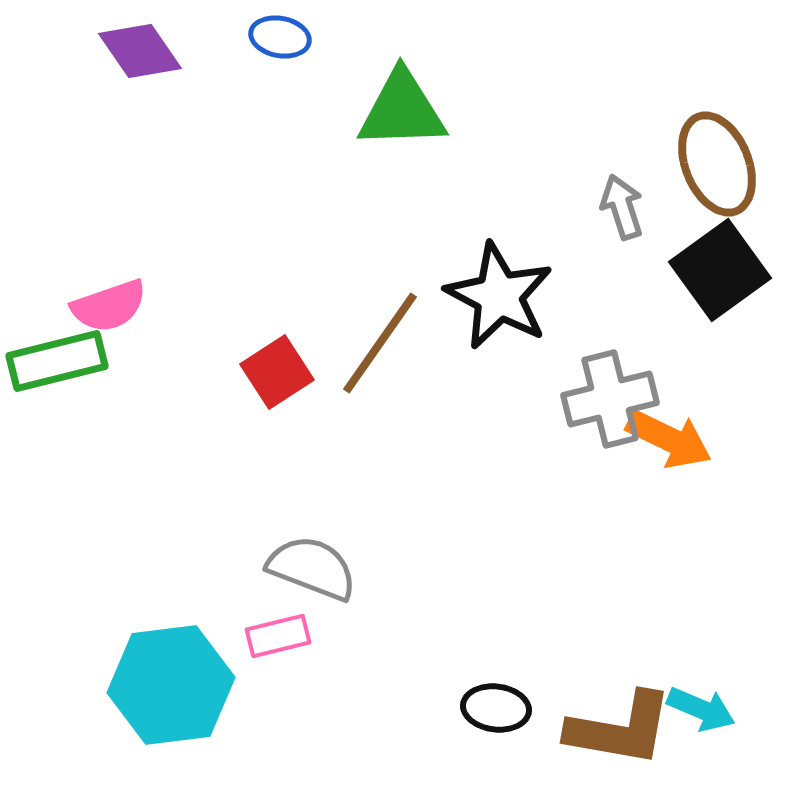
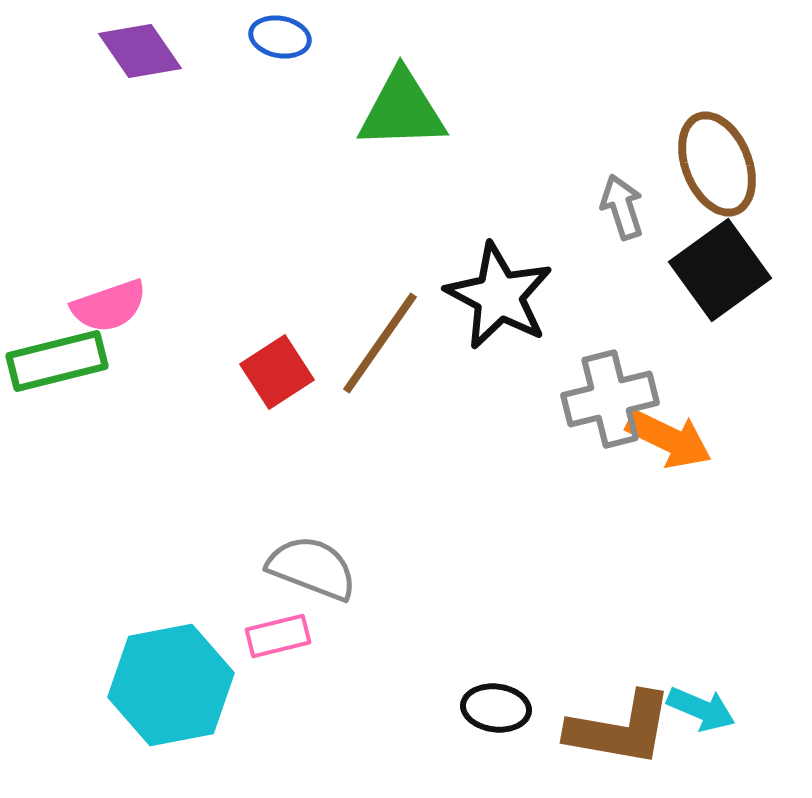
cyan hexagon: rotated 4 degrees counterclockwise
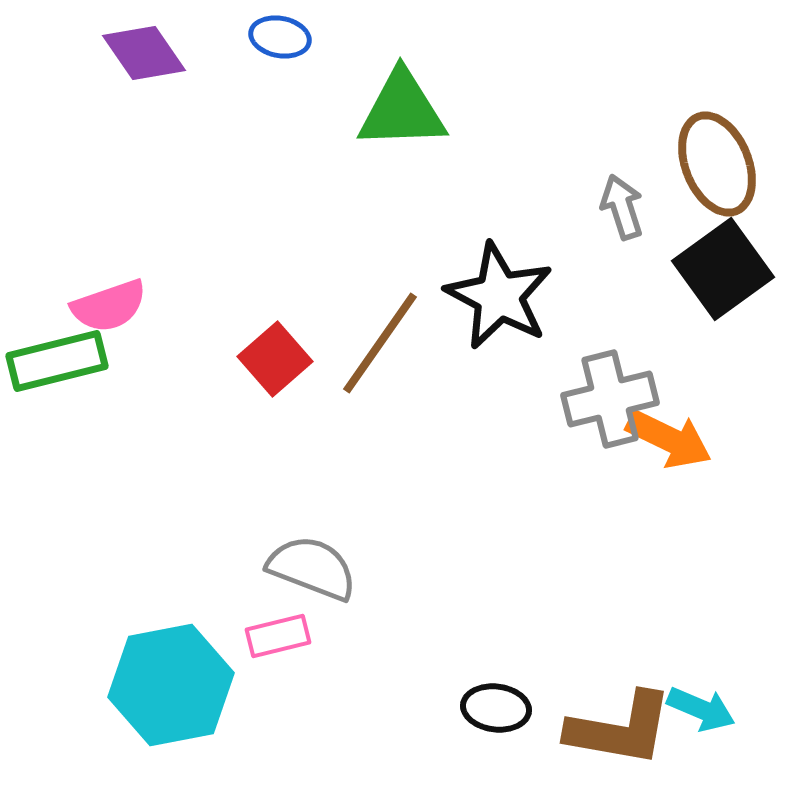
purple diamond: moved 4 px right, 2 px down
black square: moved 3 px right, 1 px up
red square: moved 2 px left, 13 px up; rotated 8 degrees counterclockwise
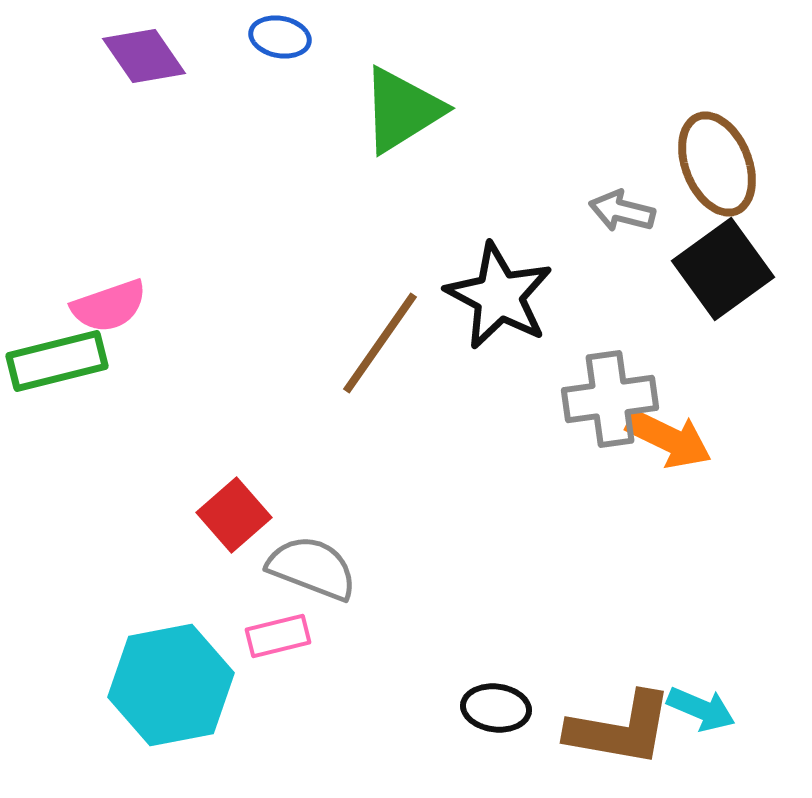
purple diamond: moved 3 px down
green triangle: rotated 30 degrees counterclockwise
gray arrow: moved 4 px down; rotated 58 degrees counterclockwise
red square: moved 41 px left, 156 px down
gray cross: rotated 6 degrees clockwise
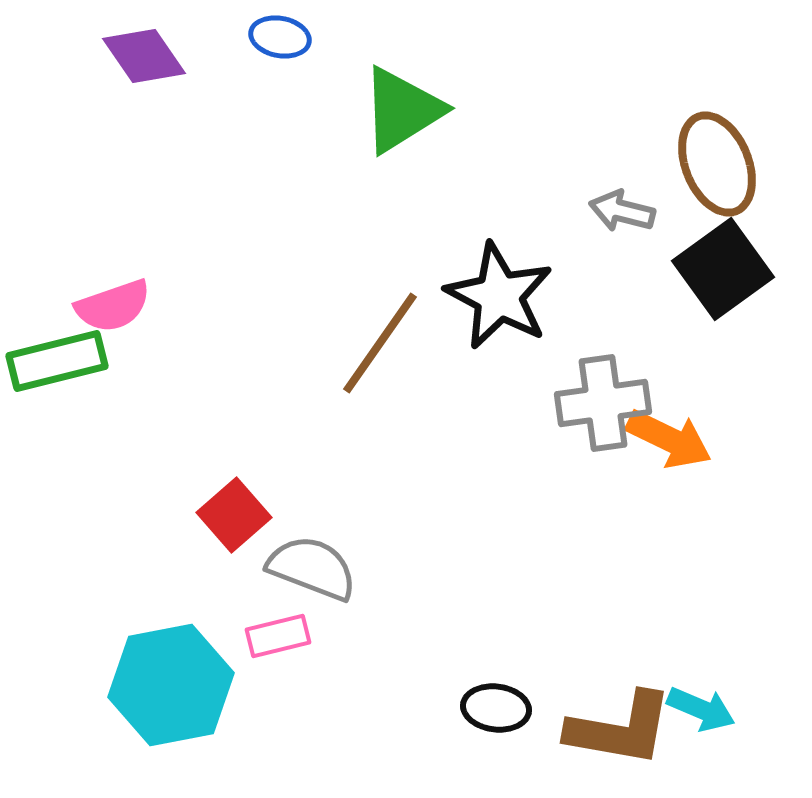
pink semicircle: moved 4 px right
gray cross: moved 7 px left, 4 px down
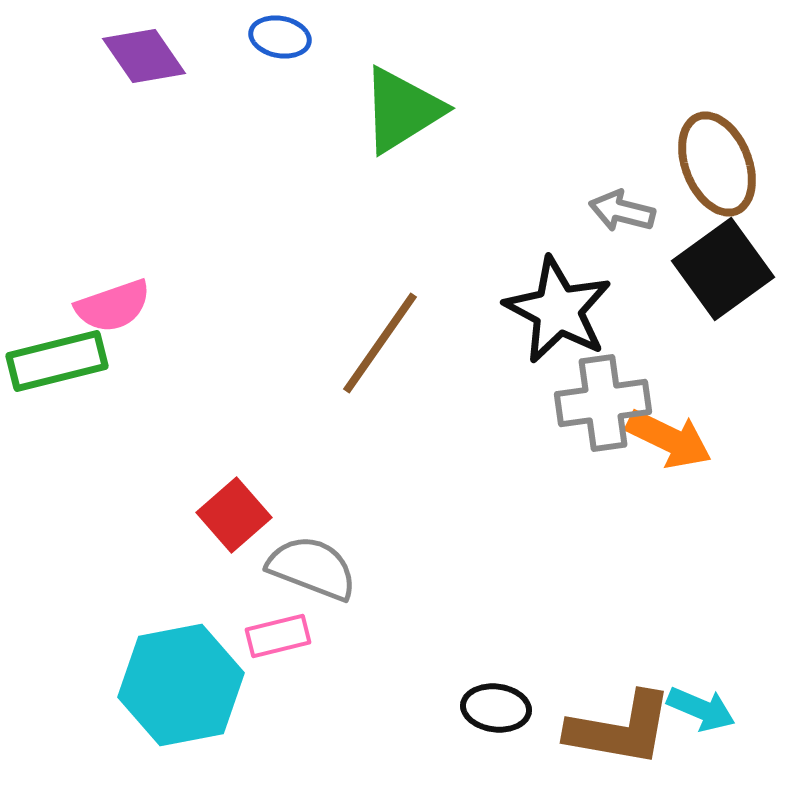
black star: moved 59 px right, 14 px down
cyan hexagon: moved 10 px right
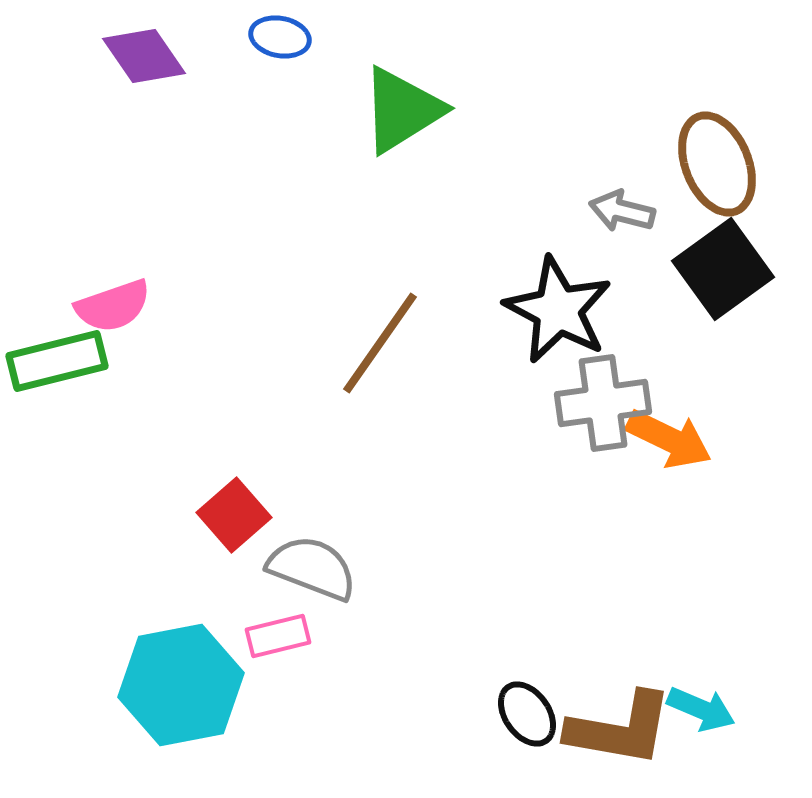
black ellipse: moved 31 px right, 6 px down; rotated 48 degrees clockwise
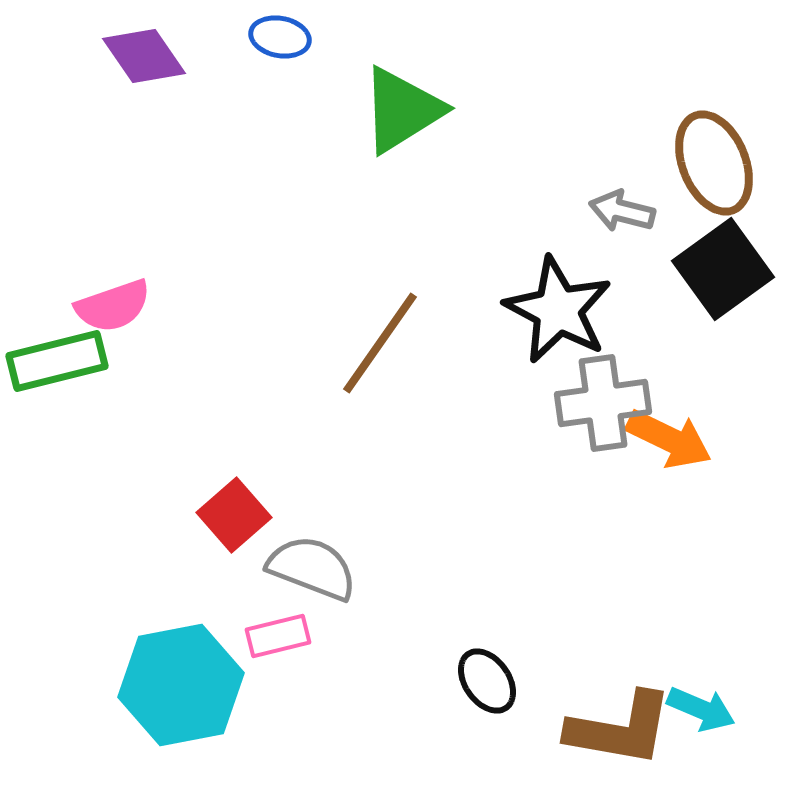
brown ellipse: moved 3 px left, 1 px up
black ellipse: moved 40 px left, 33 px up
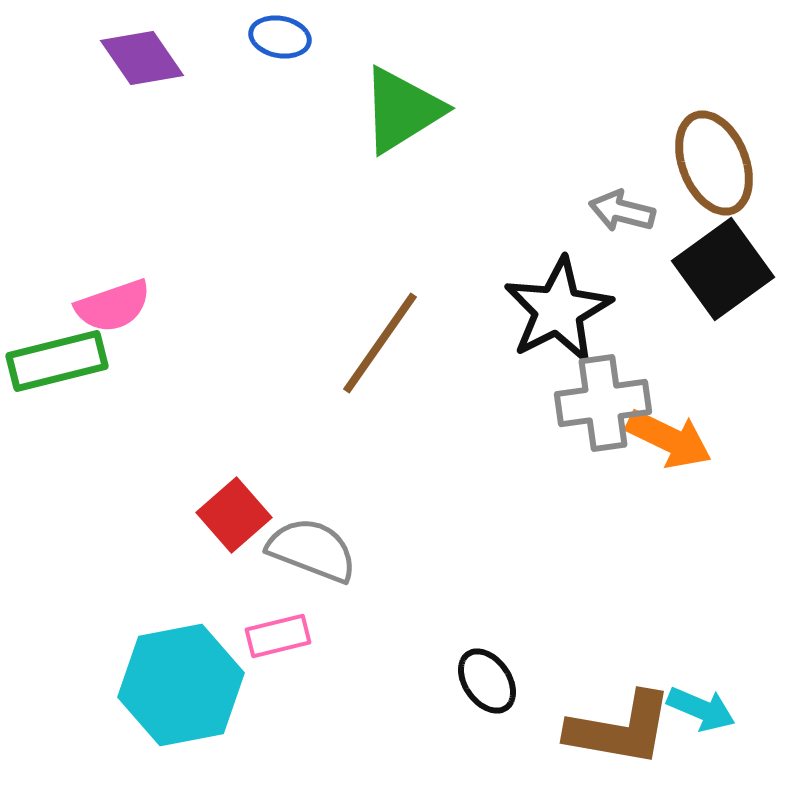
purple diamond: moved 2 px left, 2 px down
black star: rotated 17 degrees clockwise
gray semicircle: moved 18 px up
